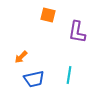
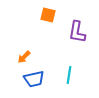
orange arrow: moved 3 px right
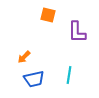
purple L-shape: rotated 10 degrees counterclockwise
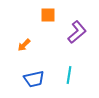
orange square: rotated 14 degrees counterclockwise
purple L-shape: rotated 130 degrees counterclockwise
orange arrow: moved 12 px up
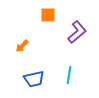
orange arrow: moved 2 px left, 1 px down
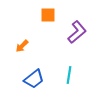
blue trapezoid: rotated 25 degrees counterclockwise
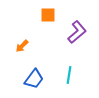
blue trapezoid: rotated 15 degrees counterclockwise
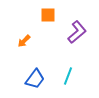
orange arrow: moved 2 px right, 5 px up
cyan line: moved 1 px left, 1 px down; rotated 12 degrees clockwise
blue trapezoid: moved 1 px right
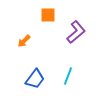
purple L-shape: moved 1 px left
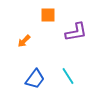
purple L-shape: rotated 30 degrees clockwise
cyan line: rotated 54 degrees counterclockwise
